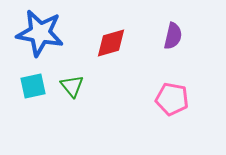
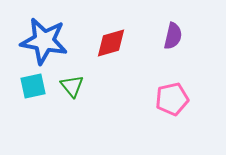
blue star: moved 4 px right, 8 px down
pink pentagon: rotated 24 degrees counterclockwise
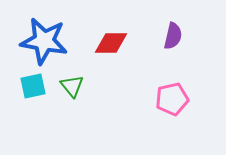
red diamond: rotated 16 degrees clockwise
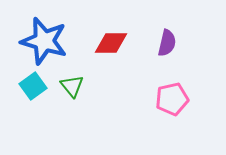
purple semicircle: moved 6 px left, 7 px down
blue star: rotated 6 degrees clockwise
cyan square: rotated 24 degrees counterclockwise
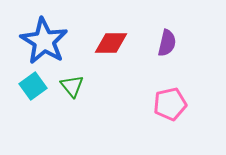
blue star: rotated 15 degrees clockwise
pink pentagon: moved 2 px left, 5 px down
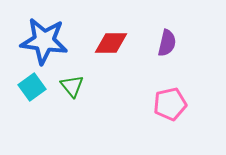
blue star: rotated 24 degrees counterclockwise
cyan square: moved 1 px left, 1 px down
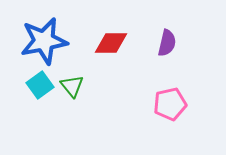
blue star: rotated 18 degrees counterclockwise
cyan square: moved 8 px right, 2 px up
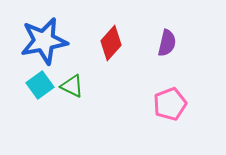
red diamond: rotated 48 degrees counterclockwise
green triangle: rotated 25 degrees counterclockwise
pink pentagon: rotated 8 degrees counterclockwise
